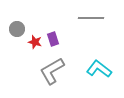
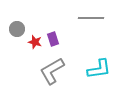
cyan L-shape: rotated 135 degrees clockwise
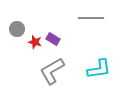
purple rectangle: rotated 40 degrees counterclockwise
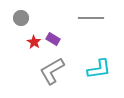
gray circle: moved 4 px right, 11 px up
red star: moved 1 px left; rotated 16 degrees clockwise
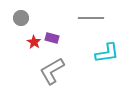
purple rectangle: moved 1 px left, 1 px up; rotated 16 degrees counterclockwise
cyan L-shape: moved 8 px right, 16 px up
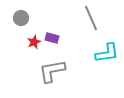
gray line: rotated 65 degrees clockwise
red star: rotated 16 degrees clockwise
gray L-shape: rotated 20 degrees clockwise
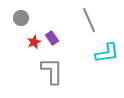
gray line: moved 2 px left, 2 px down
purple rectangle: rotated 40 degrees clockwise
gray L-shape: rotated 100 degrees clockwise
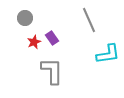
gray circle: moved 4 px right
cyan L-shape: moved 1 px right, 1 px down
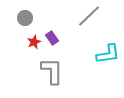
gray line: moved 4 px up; rotated 70 degrees clockwise
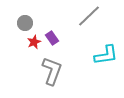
gray circle: moved 5 px down
cyan L-shape: moved 2 px left, 1 px down
gray L-shape: rotated 20 degrees clockwise
